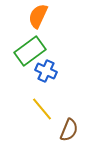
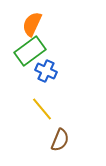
orange semicircle: moved 6 px left, 8 px down
brown semicircle: moved 9 px left, 10 px down
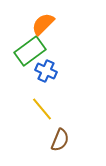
orange semicircle: moved 11 px right; rotated 20 degrees clockwise
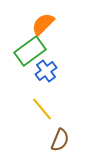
blue cross: rotated 30 degrees clockwise
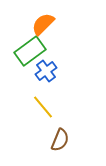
yellow line: moved 1 px right, 2 px up
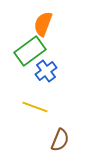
orange semicircle: rotated 25 degrees counterclockwise
yellow line: moved 8 px left; rotated 30 degrees counterclockwise
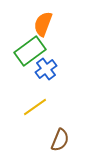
blue cross: moved 2 px up
yellow line: rotated 55 degrees counterclockwise
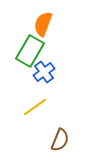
green rectangle: rotated 24 degrees counterclockwise
blue cross: moved 2 px left, 3 px down
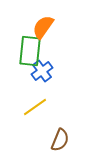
orange semicircle: moved 3 px down; rotated 15 degrees clockwise
green rectangle: rotated 24 degrees counterclockwise
blue cross: moved 2 px left, 1 px up
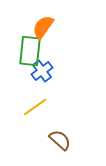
brown semicircle: rotated 70 degrees counterclockwise
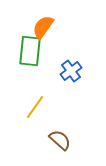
blue cross: moved 29 px right
yellow line: rotated 20 degrees counterclockwise
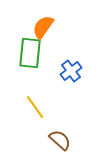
green rectangle: moved 2 px down
yellow line: rotated 70 degrees counterclockwise
